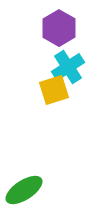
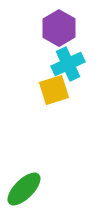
cyan cross: moved 3 px up; rotated 8 degrees clockwise
green ellipse: moved 1 px up; rotated 12 degrees counterclockwise
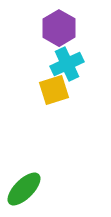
cyan cross: moved 1 px left
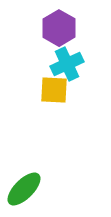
yellow square: rotated 20 degrees clockwise
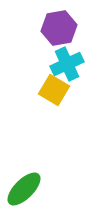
purple hexagon: rotated 20 degrees clockwise
yellow square: rotated 28 degrees clockwise
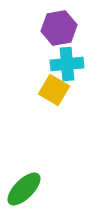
cyan cross: rotated 20 degrees clockwise
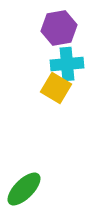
yellow square: moved 2 px right, 2 px up
